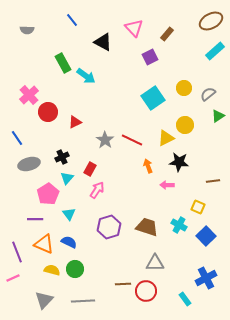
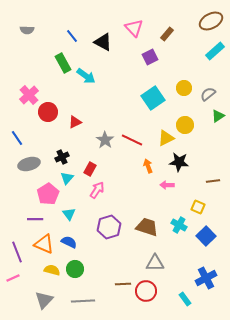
blue line at (72, 20): moved 16 px down
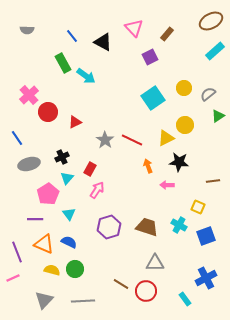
blue square at (206, 236): rotated 24 degrees clockwise
brown line at (123, 284): moved 2 px left; rotated 35 degrees clockwise
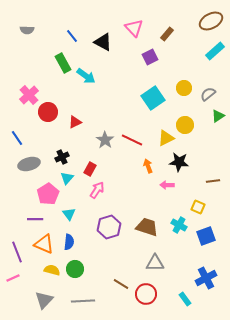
blue semicircle at (69, 242): rotated 70 degrees clockwise
red circle at (146, 291): moved 3 px down
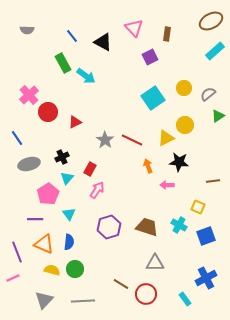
brown rectangle at (167, 34): rotated 32 degrees counterclockwise
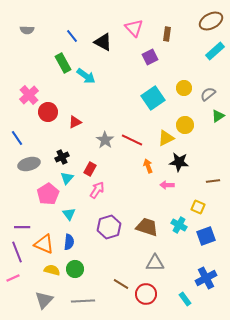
purple line at (35, 219): moved 13 px left, 8 px down
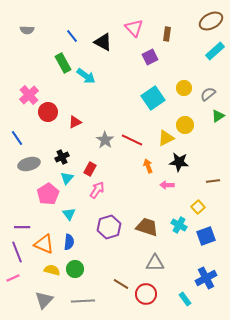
yellow square at (198, 207): rotated 24 degrees clockwise
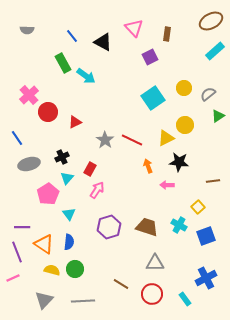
orange triangle at (44, 244): rotated 10 degrees clockwise
red circle at (146, 294): moved 6 px right
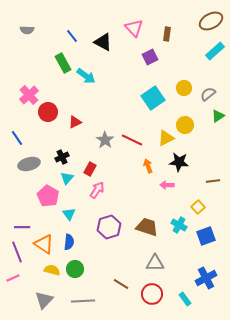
pink pentagon at (48, 194): moved 2 px down; rotated 10 degrees counterclockwise
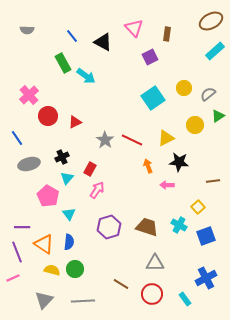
red circle at (48, 112): moved 4 px down
yellow circle at (185, 125): moved 10 px right
